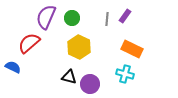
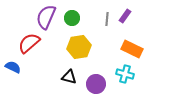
yellow hexagon: rotated 25 degrees clockwise
purple circle: moved 6 px right
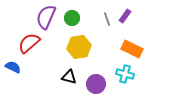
gray line: rotated 24 degrees counterclockwise
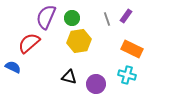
purple rectangle: moved 1 px right
yellow hexagon: moved 6 px up
cyan cross: moved 2 px right, 1 px down
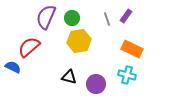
red semicircle: moved 4 px down
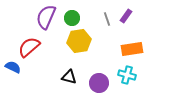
orange rectangle: rotated 35 degrees counterclockwise
purple circle: moved 3 px right, 1 px up
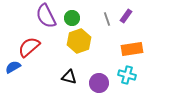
purple semicircle: moved 1 px up; rotated 50 degrees counterclockwise
yellow hexagon: rotated 10 degrees counterclockwise
blue semicircle: rotated 56 degrees counterclockwise
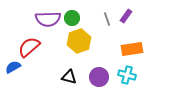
purple semicircle: moved 2 px right, 3 px down; rotated 65 degrees counterclockwise
purple circle: moved 6 px up
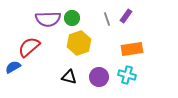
yellow hexagon: moved 2 px down
